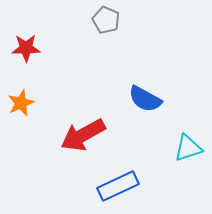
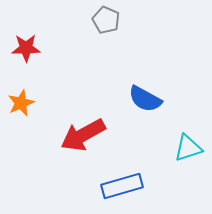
blue rectangle: moved 4 px right; rotated 9 degrees clockwise
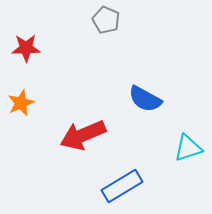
red arrow: rotated 6 degrees clockwise
blue rectangle: rotated 15 degrees counterclockwise
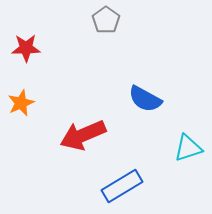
gray pentagon: rotated 12 degrees clockwise
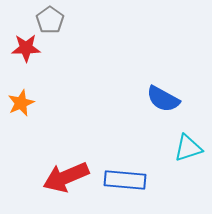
gray pentagon: moved 56 px left
blue semicircle: moved 18 px right
red arrow: moved 17 px left, 42 px down
blue rectangle: moved 3 px right, 6 px up; rotated 36 degrees clockwise
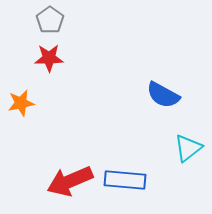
red star: moved 23 px right, 10 px down
blue semicircle: moved 4 px up
orange star: rotated 12 degrees clockwise
cyan triangle: rotated 20 degrees counterclockwise
red arrow: moved 4 px right, 4 px down
